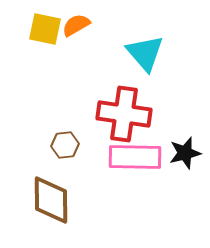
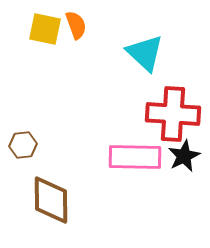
orange semicircle: rotated 100 degrees clockwise
cyan triangle: rotated 6 degrees counterclockwise
red cross: moved 49 px right; rotated 4 degrees counterclockwise
brown hexagon: moved 42 px left
black star: moved 1 px left, 3 px down; rotated 12 degrees counterclockwise
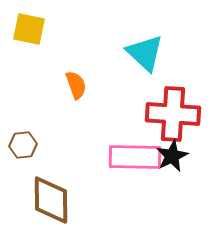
orange semicircle: moved 60 px down
yellow square: moved 16 px left
black star: moved 12 px left
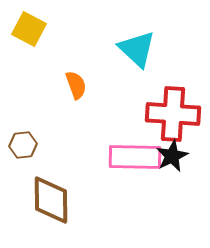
yellow square: rotated 16 degrees clockwise
cyan triangle: moved 8 px left, 4 px up
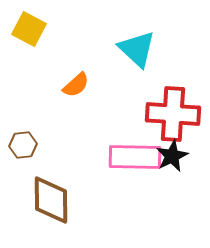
orange semicircle: rotated 68 degrees clockwise
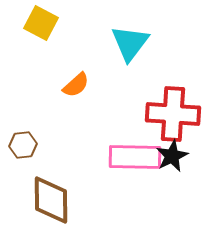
yellow square: moved 12 px right, 6 px up
cyan triangle: moved 7 px left, 6 px up; rotated 24 degrees clockwise
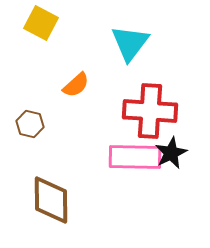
red cross: moved 23 px left, 3 px up
brown hexagon: moved 7 px right, 21 px up; rotated 20 degrees clockwise
black star: moved 1 px left, 3 px up
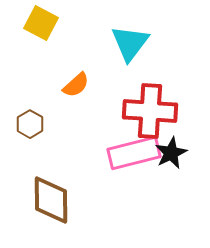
brown hexagon: rotated 16 degrees clockwise
pink rectangle: moved 1 px left, 4 px up; rotated 15 degrees counterclockwise
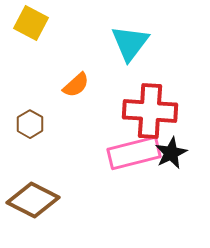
yellow square: moved 10 px left
brown diamond: moved 18 px left; rotated 63 degrees counterclockwise
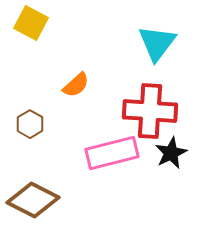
cyan triangle: moved 27 px right
pink rectangle: moved 22 px left
